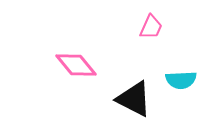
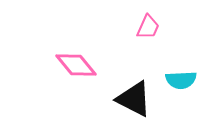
pink trapezoid: moved 3 px left
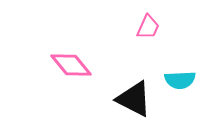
pink diamond: moved 5 px left
cyan semicircle: moved 1 px left
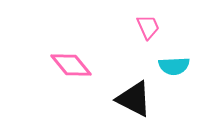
pink trapezoid: rotated 48 degrees counterclockwise
cyan semicircle: moved 6 px left, 14 px up
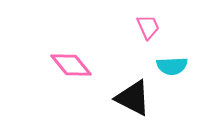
cyan semicircle: moved 2 px left
black triangle: moved 1 px left, 1 px up
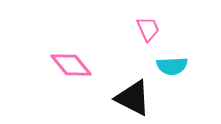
pink trapezoid: moved 2 px down
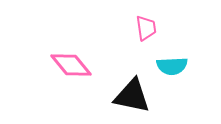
pink trapezoid: moved 2 px left, 1 px up; rotated 16 degrees clockwise
black triangle: moved 1 px left, 2 px up; rotated 15 degrees counterclockwise
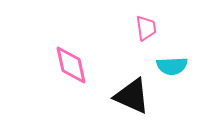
pink diamond: rotated 27 degrees clockwise
black triangle: rotated 12 degrees clockwise
